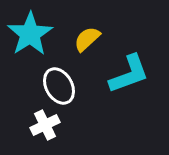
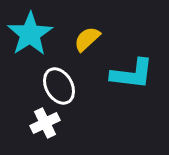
cyan L-shape: moved 3 px right; rotated 27 degrees clockwise
white cross: moved 2 px up
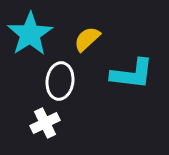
white ellipse: moved 1 px right, 5 px up; rotated 36 degrees clockwise
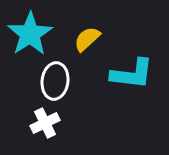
white ellipse: moved 5 px left
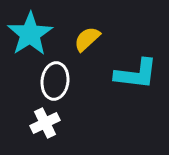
cyan L-shape: moved 4 px right
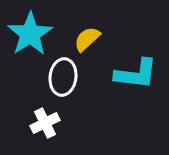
white ellipse: moved 8 px right, 4 px up
